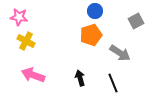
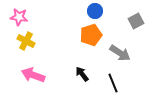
black arrow: moved 2 px right, 4 px up; rotated 21 degrees counterclockwise
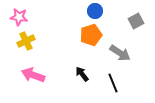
yellow cross: rotated 36 degrees clockwise
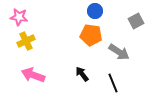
orange pentagon: rotated 25 degrees clockwise
gray arrow: moved 1 px left, 1 px up
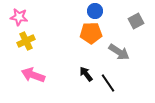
orange pentagon: moved 2 px up; rotated 10 degrees counterclockwise
black arrow: moved 4 px right
black line: moved 5 px left; rotated 12 degrees counterclockwise
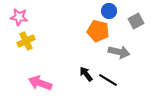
blue circle: moved 14 px right
orange pentagon: moved 7 px right, 2 px up; rotated 15 degrees clockwise
gray arrow: rotated 20 degrees counterclockwise
pink arrow: moved 7 px right, 8 px down
black line: moved 3 px up; rotated 24 degrees counterclockwise
